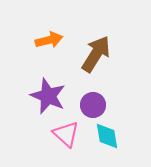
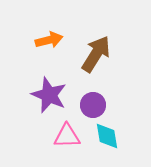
purple star: moved 1 px right, 1 px up
pink triangle: moved 1 px right, 2 px down; rotated 44 degrees counterclockwise
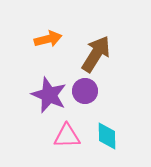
orange arrow: moved 1 px left, 1 px up
purple circle: moved 8 px left, 14 px up
cyan diamond: rotated 8 degrees clockwise
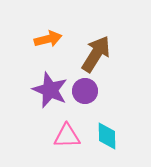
purple star: moved 1 px right, 5 px up
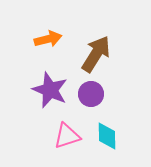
purple circle: moved 6 px right, 3 px down
pink triangle: rotated 16 degrees counterclockwise
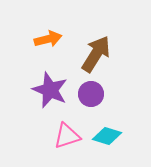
cyan diamond: rotated 72 degrees counterclockwise
